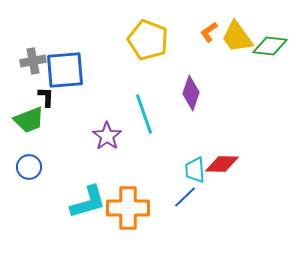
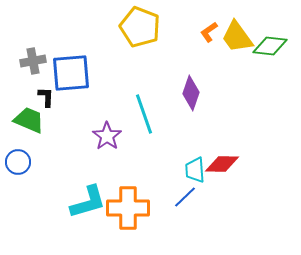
yellow pentagon: moved 8 px left, 13 px up
blue square: moved 6 px right, 3 px down
green trapezoid: rotated 136 degrees counterclockwise
blue circle: moved 11 px left, 5 px up
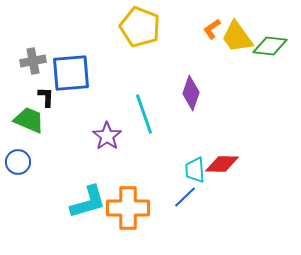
orange L-shape: moved 3 px right, 3 px up
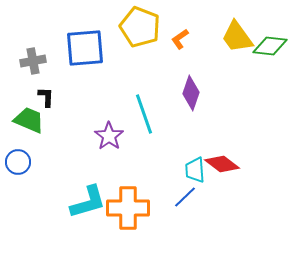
orange L-shape: moved 32 px left, 10 px down
blue square: moved 14 px right, 25 px up
purple star: moved 2 px right
red diamond: rotated 36 degrees clockwise
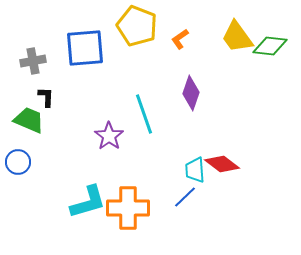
yellow pentagon: moved 3 px left, 1 px up
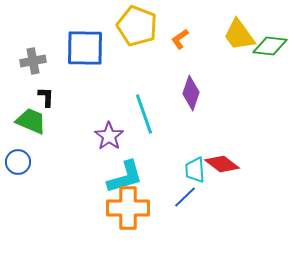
yellow trapezoid: moved 2 px right, 2 px up
blue square: rotated 6 degrees clockwise
green trapezoid: moved 2 px right, 1 px down
cyan L-shape: moved 37 px right, 25 px up
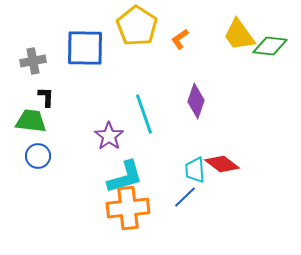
yellow pentagon: rotated 12 degrees clockwise
purple diamond: moved 5 px right, 8 px down
green trapezoid: rotated 16 degrees counterclockwise
blue circle: moved 20 px right, 6 px up
orange cross: rotated 6 degrees counterclockwise
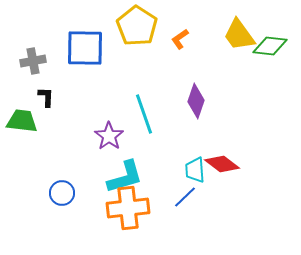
green trapezoid: moved 9 px left
blue circle: moved 24 px right, 37 px down
